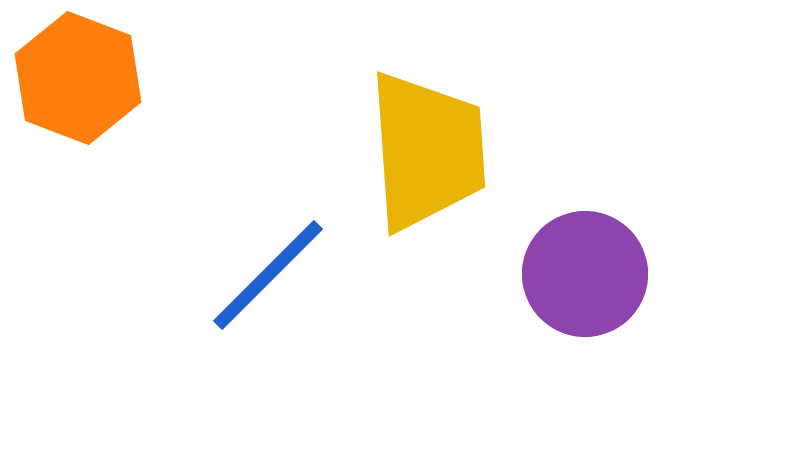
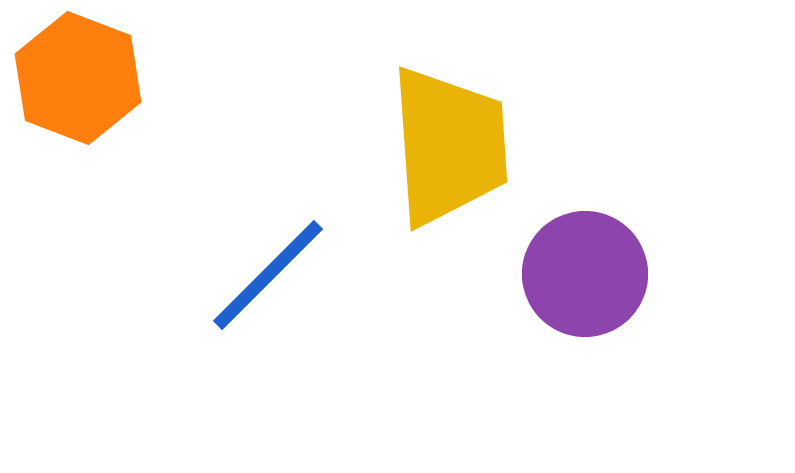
yellow trapezoid: moved 22 px right, 5 px up
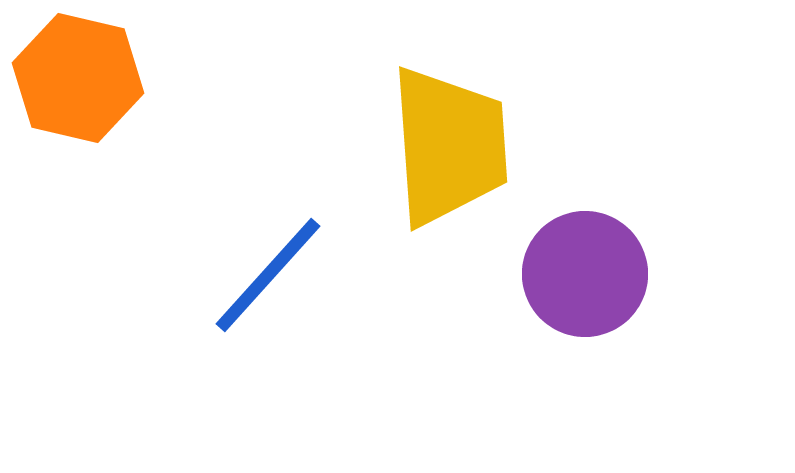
orange hexagon: rotated 8 degrees counterclockwise
blue line: rotated 3 degrees counterclockwise
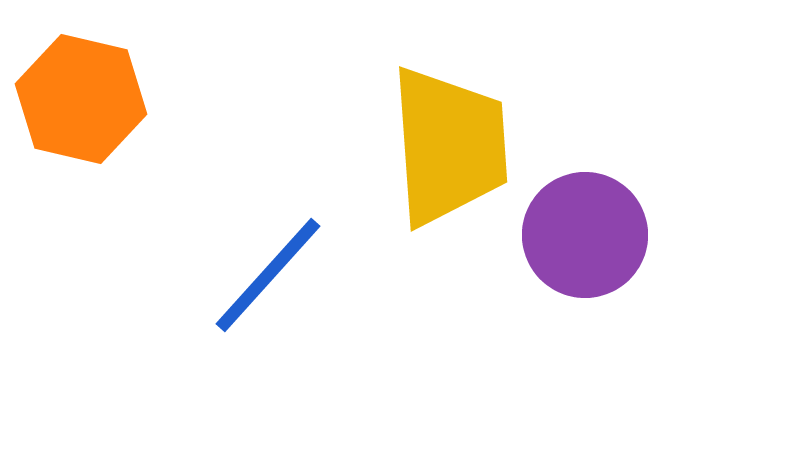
orange hexagon: moved 3 px right, 21 px down
purple circle: moved 39 px up
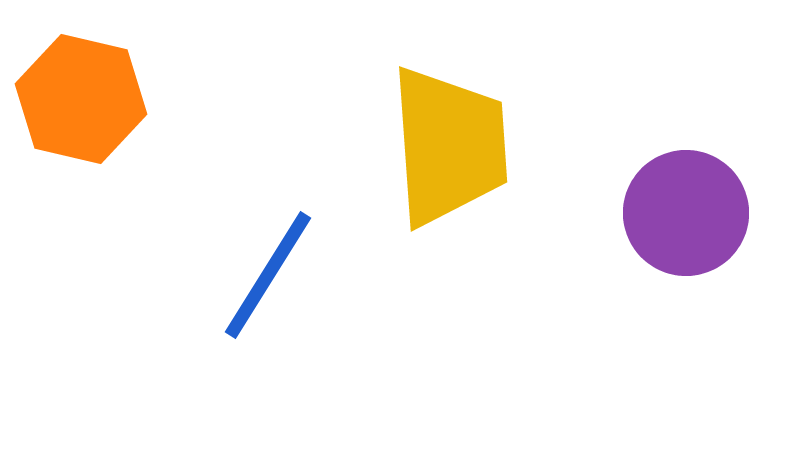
purple circle: moved 101 px right, 22 px up
blue line: rotated 10 degrees counterclockwise
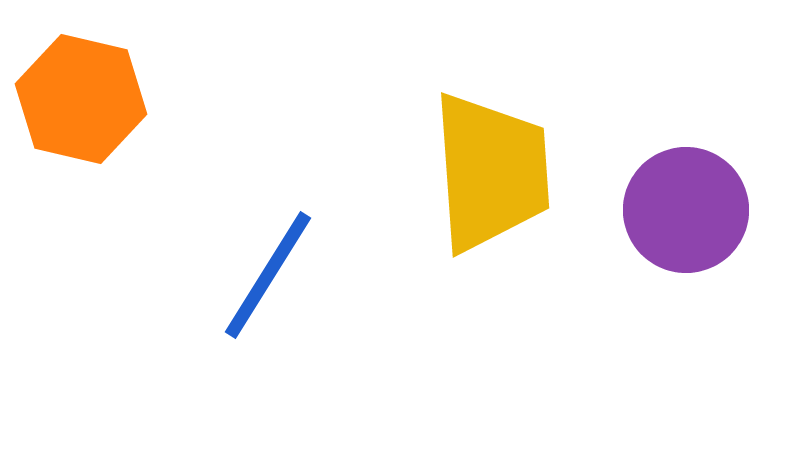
yellow trapezoid: moved 42 px right, 26 px down
purple circle: moved 3 px up
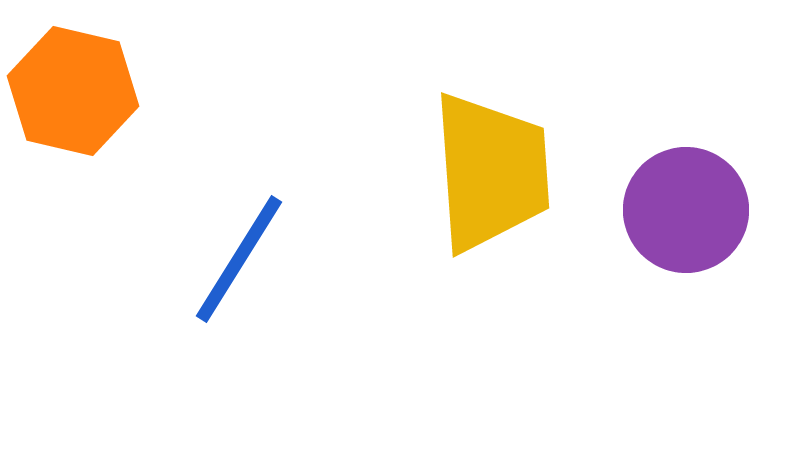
orange hexagon: moved 8 px left, 8 px up
blue line: moved 29 px left, 16 px up
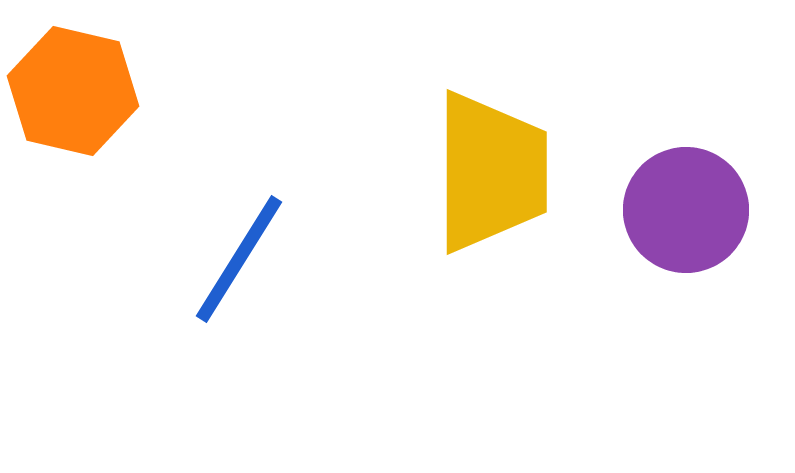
yellow trapezoid: rotated 4 degrees clockwise
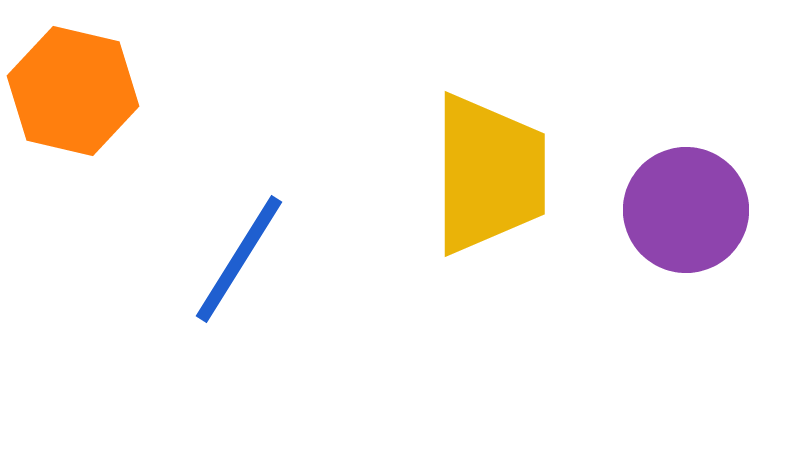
yellow trapezoid: moved 2 px left, 2 px down
